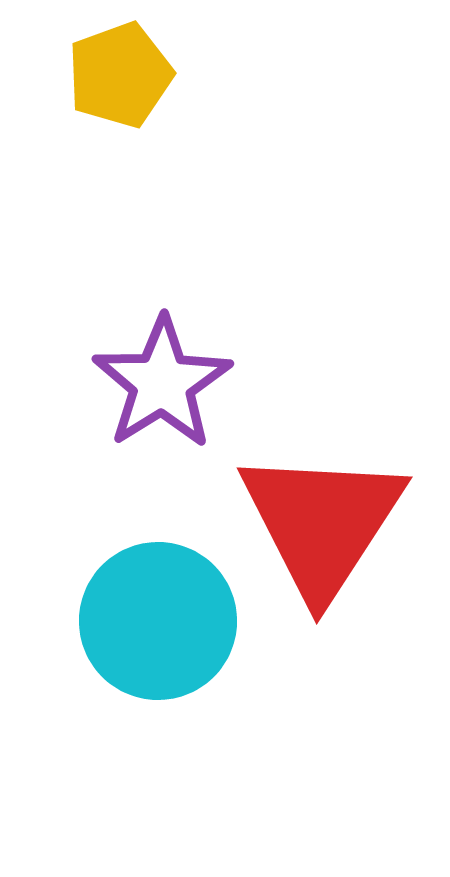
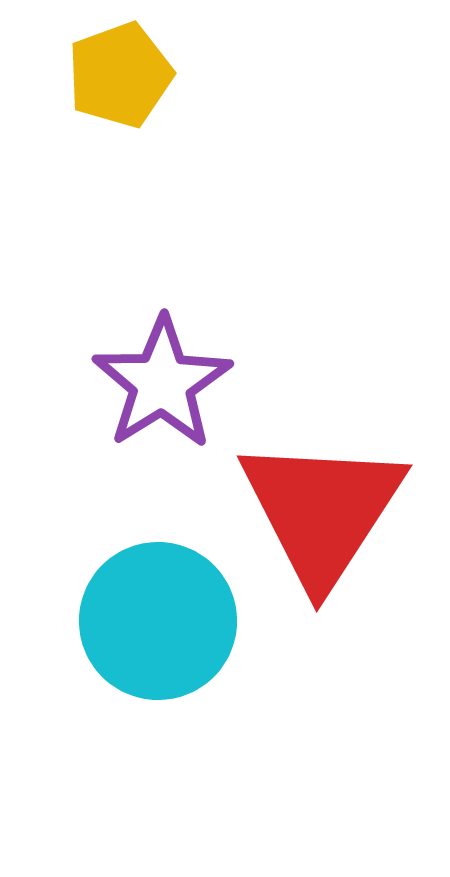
red triangle: moved 12 px up
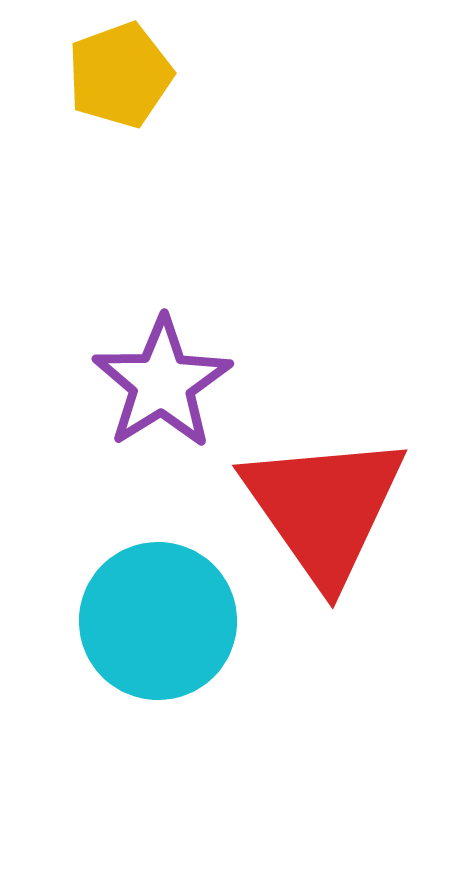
red triangle: moved 2 px right, 3 px up; rotated 8 degrees counterclockwise
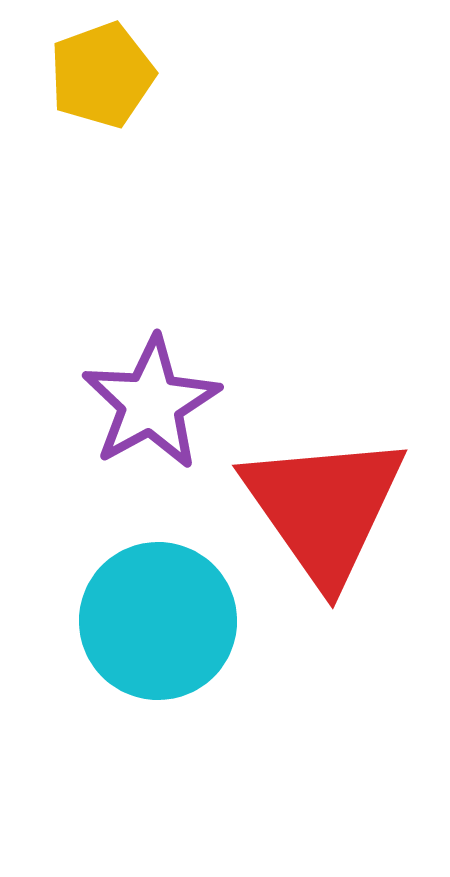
yellow pentagon: moved 18 px left
purple star: moved 11 px left, 20 px down; rotated 3 degrees clockwise
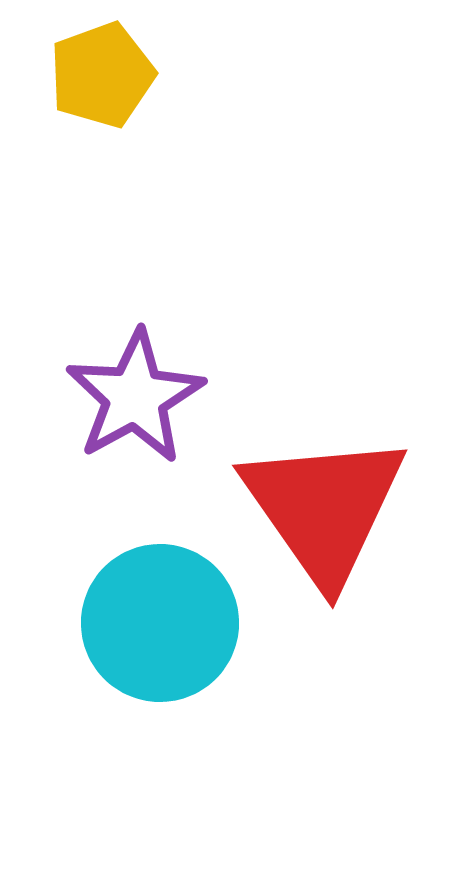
purple star: moved 16 px left, 6 px up
cyan circle: moved 2 px right, 2 px down
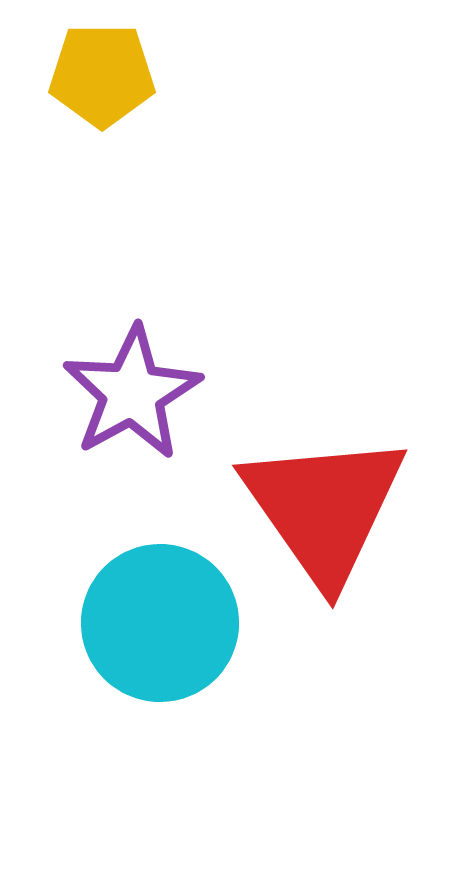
yellow pentagon: rotated 20 degrees clockwise
purple star: moved 3 px left, 4 px up
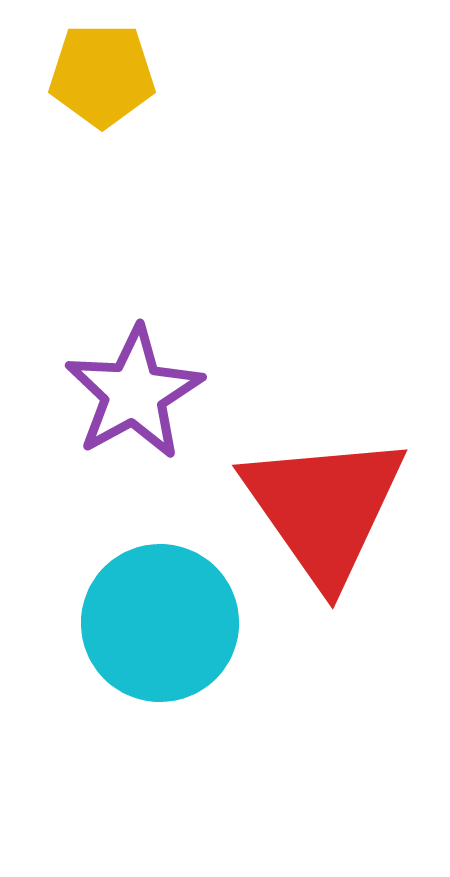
purple star: moved 2 px right
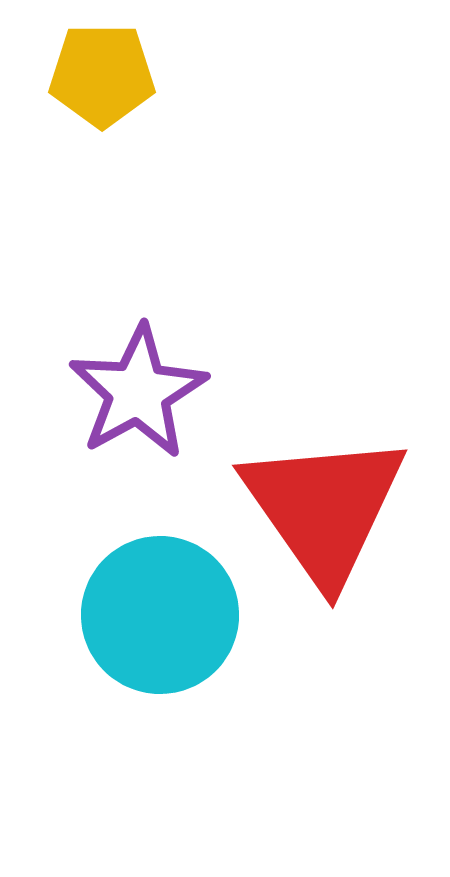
purple star: moved 4 px right, 1 px up
cyan circle: moved 8 px up
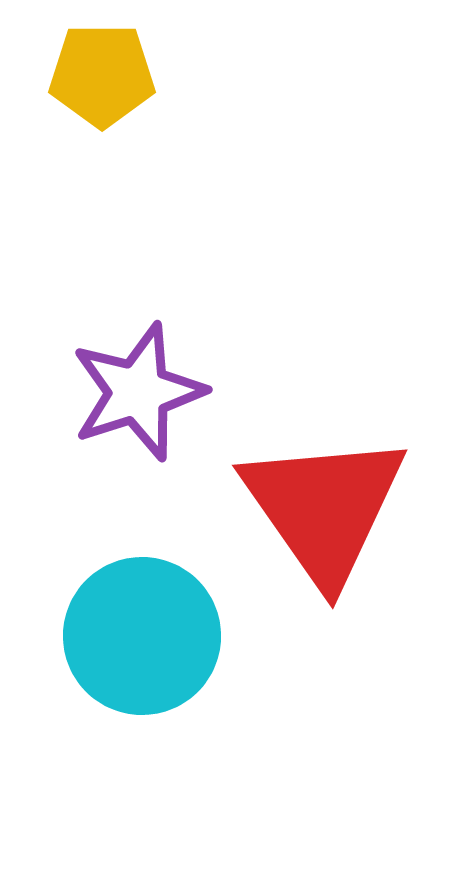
purple star: rotated 11 degrees clockwise
cyan circle: moved 18 px left, 21 px down
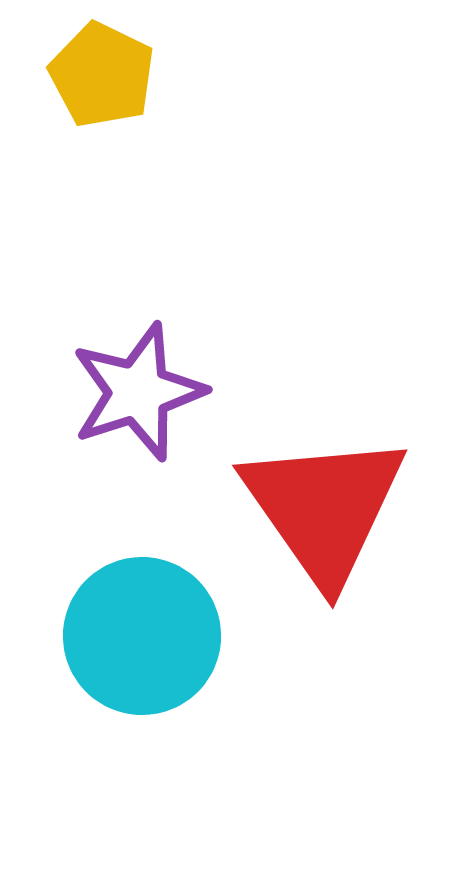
yellow pentagon: rotated 26 degrees clockwise
